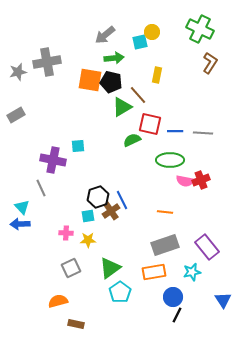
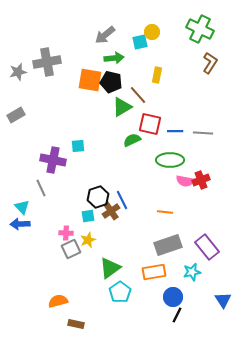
yellow star at (88, 240): rotated 21 degrees counterclockwise
gray rectangle at (165, 245): moved 3 px right
gray square at (71, 268): moved 19 px up
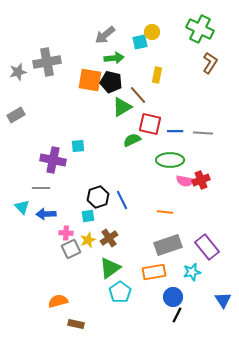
gray line at (41, 188): rotated 66 degrees counterclockwise
brown cross at (111, 211): moved 2 px left, 27 px down
blue arrow at (20, 224): moved 26 px right, 10 px up
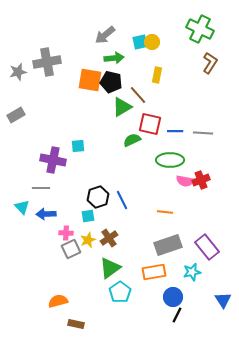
yellow circle at (152, 32): moved 10 px down
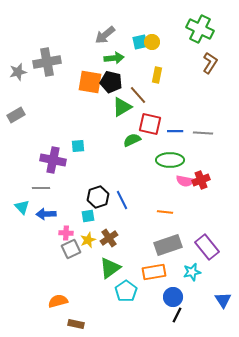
orange square at (90, 80): moved 2 px down
cyan pentagon at (120, 292): moved 6 px right, 1 px up
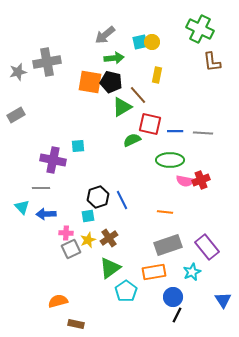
brown L-shape at (210, 63): moved 2 px right, 1 px up; rotated 140 degrees clockwise
cyan star at (192, 272): rotated 12 degrees counterclockwise
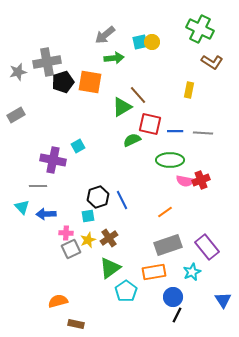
brown L-shape at (212, 62): rotated 50 degrees counterclockwise
yellow rectangle at (157, 75): moved 32 px right, 15 px down
black pentagon at (111, 82): moved 48 px left; rotated 30 degrees counterclockwise
cyan square at (78, 146): rotated 24 degrees counterclockwise
gray line at (41, 188): moved 3 px left, 2 px up
orange line at (165, 212): rotated 42 degrees counterclockwise
